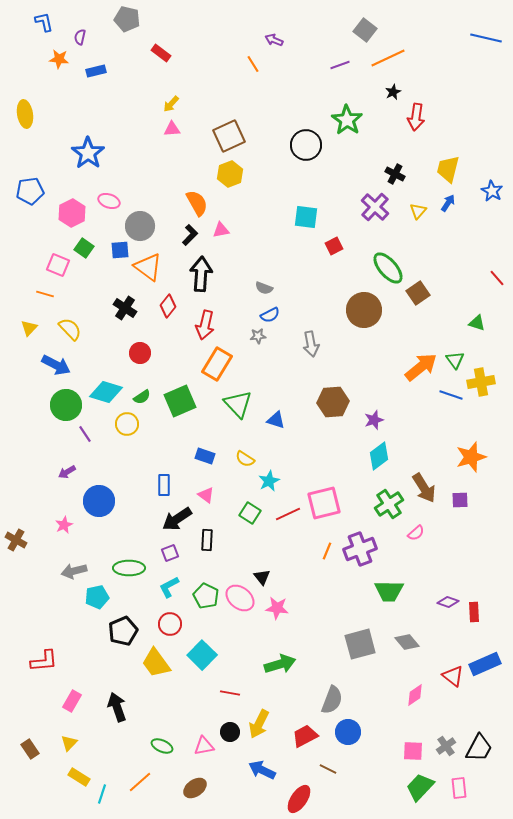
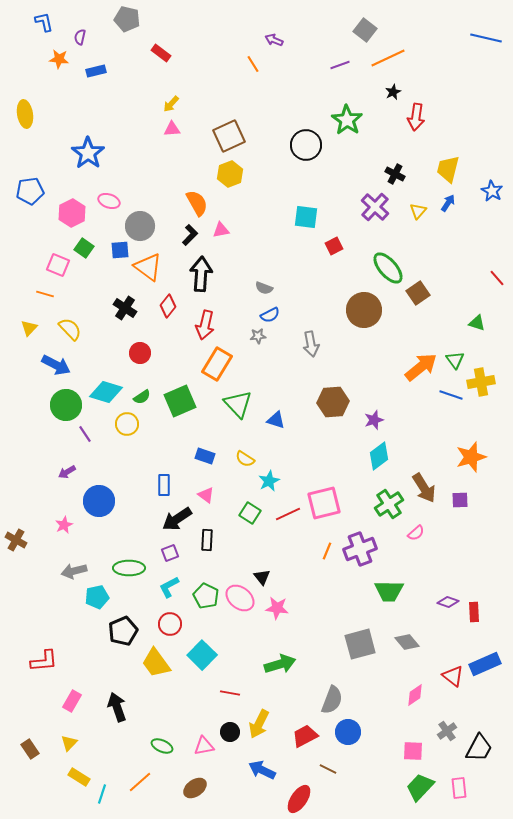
gray cross at (446, 746): moved 1 px right, 15 px up
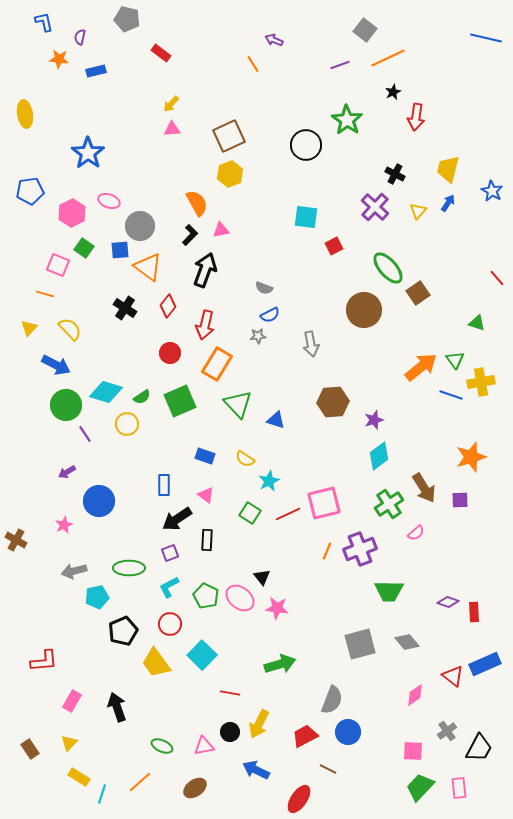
black arrow at (201, 274): moved 4 px right, 4 px up; rotated 16 degrees clockwise
red circle at (140, 353): moved 30 px right
blue arrow at (262, 770): moved 6 px left
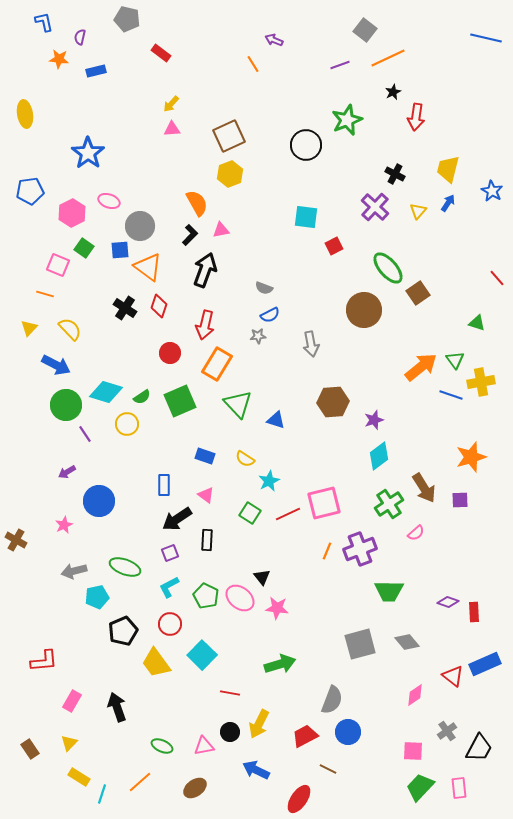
green star at (347, 120): rotated 16 degrees clockwise
red diamond at (168, 306): moved 9 px left; rotated 20 degrees counterclockwise
green ellipse at (129, 568): moved 4 px left, 1 px up; rotated 20 degrees clockwise
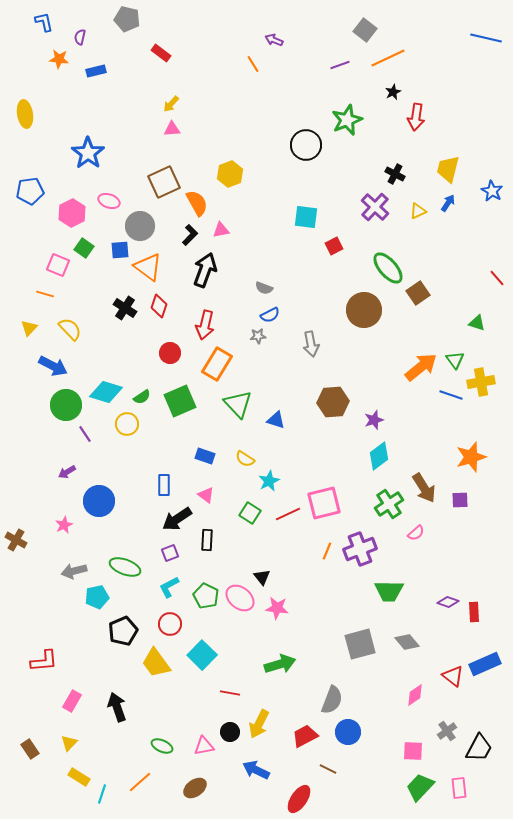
brown square at (229, 136): moved 65 px left, 46 px down
yellow triangle at (418, 211): rotated 24 degrees clockwise
blue arrow at (56, 365): moved 3 px left, 1 px down
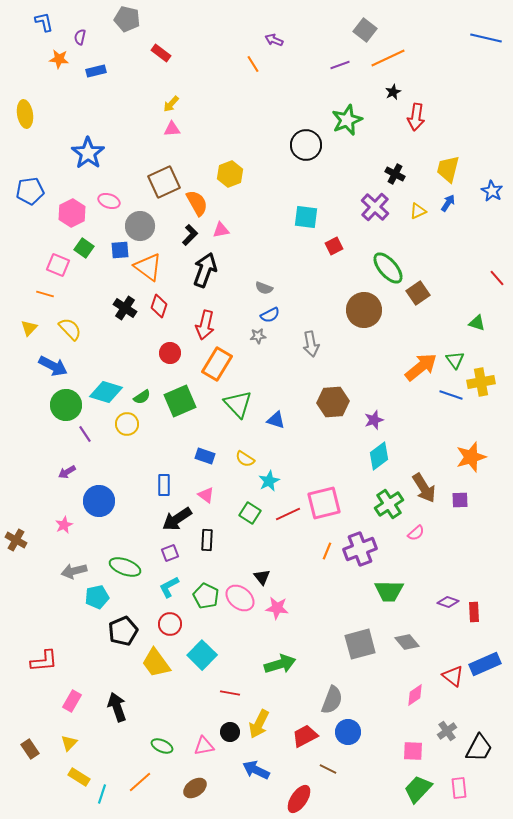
green trapezoid at (420, 787): moved 2 px left, 2 px down
